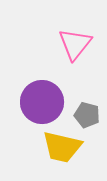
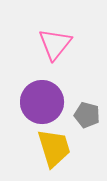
pink triangle: moved 20 px left
yellow trapezoid: moved 8 px left, 1 px down; rotated 120 degrees counterclockwise
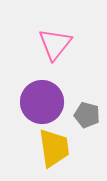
yellow trapezoid: rotated 9 degrees clockwise
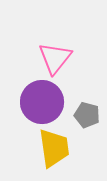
pink triangle: moved 14 px down
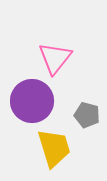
purple circle: moved 10 px left, 1 px up
yellow trapezoid: rotated 9 degrees counterclockwise
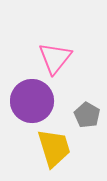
gray pentagon: rotated 15 degrees clockwise
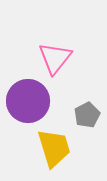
purple circle: moved 4 px left
gray pentagon: rotated 15 degrees clockwise
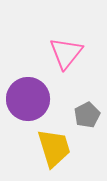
pink triangle: moved 11 px right, 5 px up
purple circle: moved 2 px up
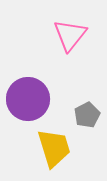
pink triangle: moved 4 px right, 18 px up
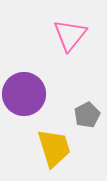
purple circle: moved 4 px left, 5 px up
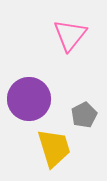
purple circle: moved 5 px right, 5 px down
gray pentagon: moved 3 px left
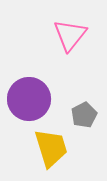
yellow trapezoid: moved 3 px left
